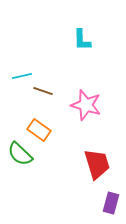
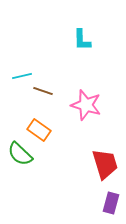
red trapezoid: moved 8 px right
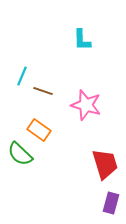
cyan line: rotated 54 degrees counterclockwise
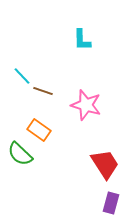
cyan line: rotated 66 degrees counterclockwise
red trapezoid: rotated 16 degrees counterclockwise
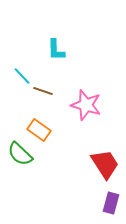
cyan L-shape: moved 26 px left, 10 px down
